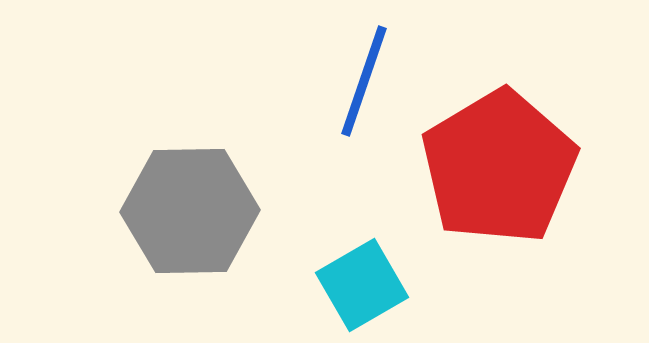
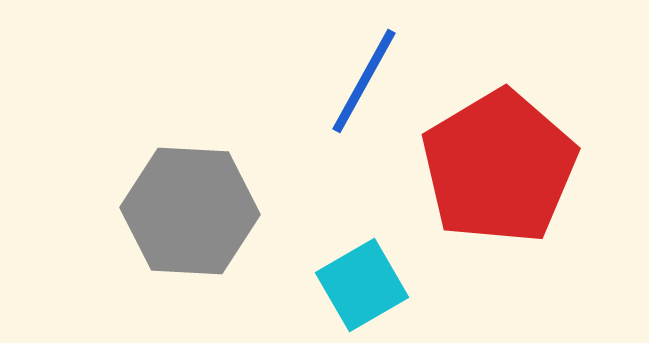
blue line: rotated 10 degrees clockwise
gray hexagon: rotated 4 degrees clockwise
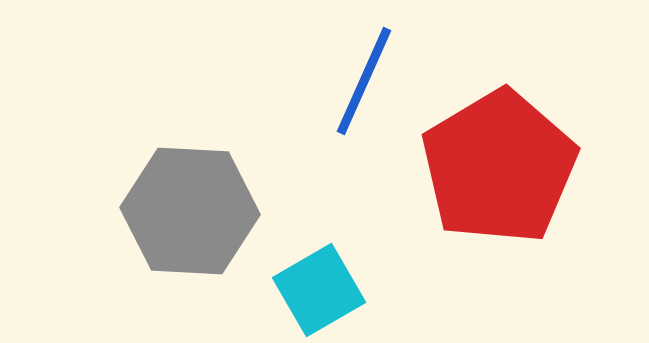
blue line: rotated 5 degrees counterclockwise
cyan square: moved 43 px left, 5 px down
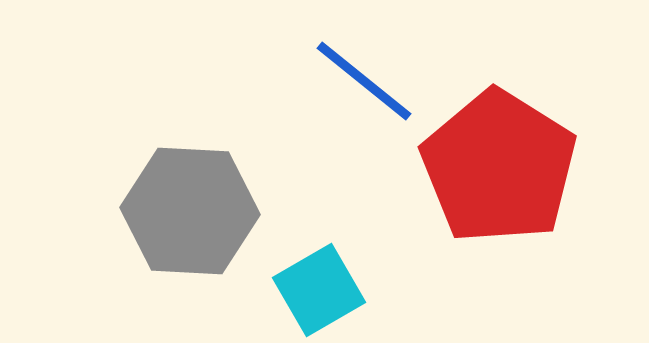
blue line: rotated 75 degrees counterclockwise
red pentagon: rotated 9 degrees counterclockwise
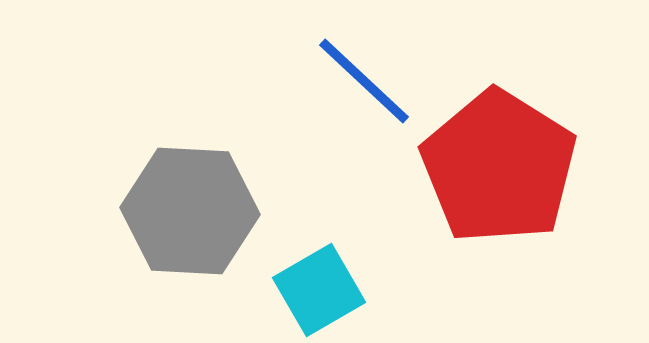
blue line: rotated 4 degrees clockwise
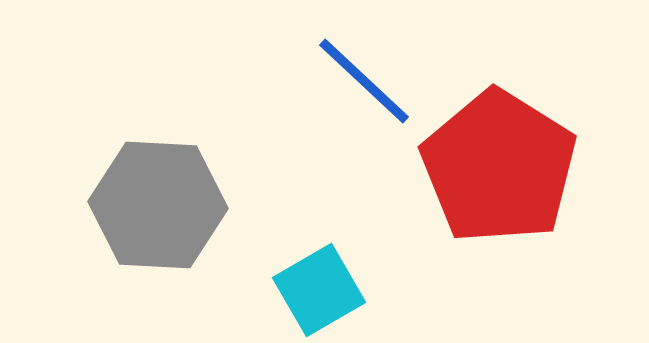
gray hexagon: moved 32 px left, 6 px up
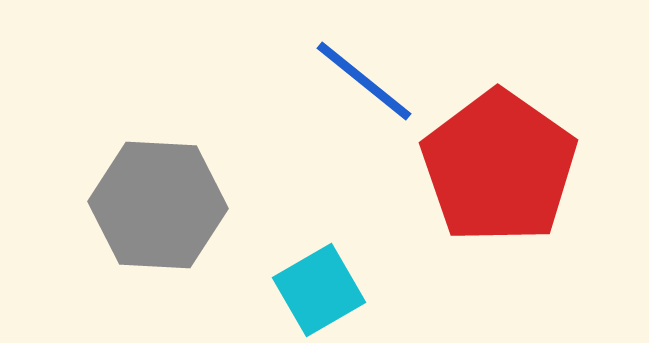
blue line: rotated 4 degrees counterclockwise
red pentagon: rotated 3 degrees clockwise
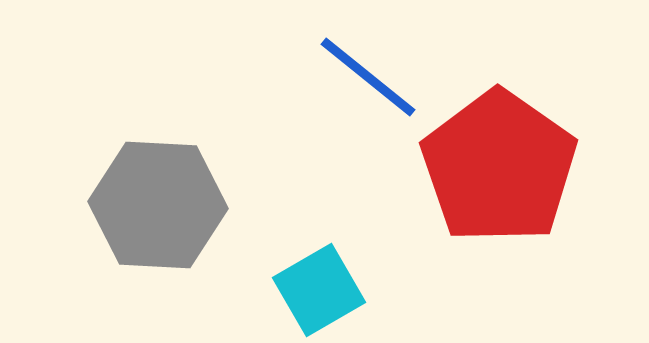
blue line: moved 4 px right, 4 px up
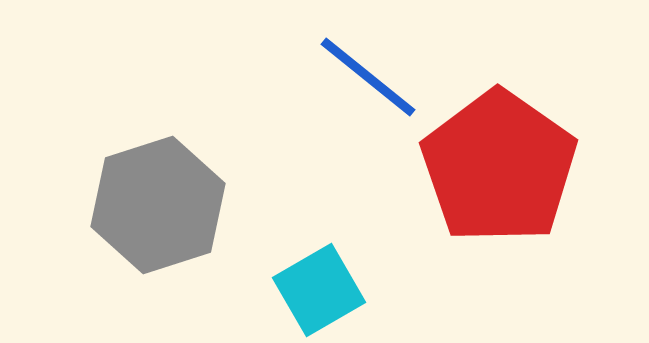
gray hexagon: rotated 21 degrees counterclockwise
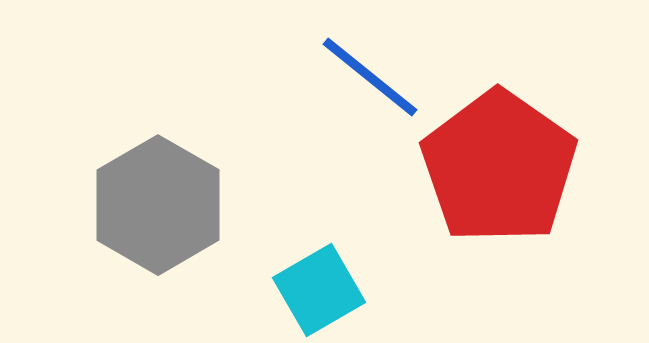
blue line: moved 2 px right
gray hexagon: rotated 12 degrees counterclockwise
